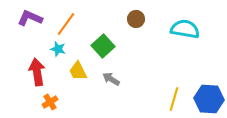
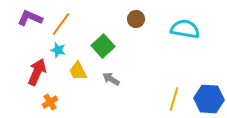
orange line: moved 5 px left
cyan star: moved 1 px down
red arrow: rotated 32 degrees clockwise
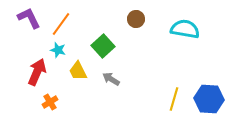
purple L-shape: moved 1 px left; rotated 40 degrees clockwise
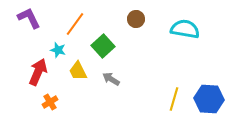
orange line: moved 14 px right
red arrow: moved 1 px right
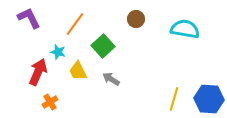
cyan star: moved 2 px down
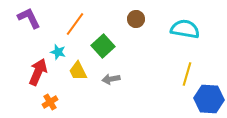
gray arrow: rotated 42 degrees counterclockwise
yellow line: moved 13 px right, 25 px up
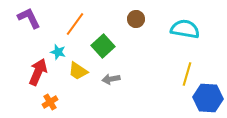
yellow trapezoid: rotated 30 degrees counterclockwise
blue hexagon: moved 1 px left, 1 px up
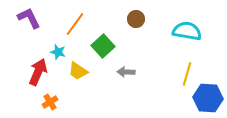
cyan semicircle: moved 2 px right, 2 px down
gray arrow: moved 15 px right, 7 px up; rotated 12 degrees clockwise
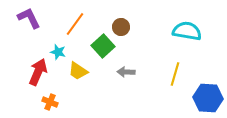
brown circle: moved 15 px left, 8 px down
yellow line: moved 12 px left
orange cross: rotated 35 degrees counterclockwise
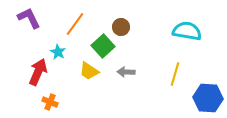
cyan star: rotated 14 degrees clockwise
yellow trapezoid: moved 11 px right
